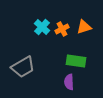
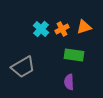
cyan cross: moved 1 px left, 2 px down
green rectangle: moved 2 px left, 6 px up
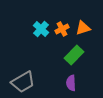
orange triangle: moved 1 px left, 1 px down
green rectangle: rotated 54 degrees counterclockwise
gray trapezoid: moved 15 px down
purple semicircle: moved 2 px right, 1 px down
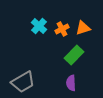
cyan cross: moved 2 px left, 3 px up
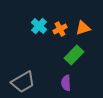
orange cross: moved 2 px left
purple semicircle: moved 5 px left
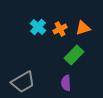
cyan cross: moved 1 px left, 1 px down
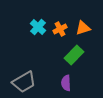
gray trapezoid: moved 1 px right
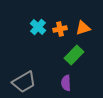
orange cross: rotated 16 degrees clockwise
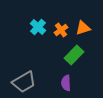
orange cross: moved 1 px right, 1 px down; rotated 24 degrees counterclockwise
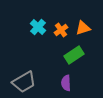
green rectangle: rotated 12 degrees clockwise
